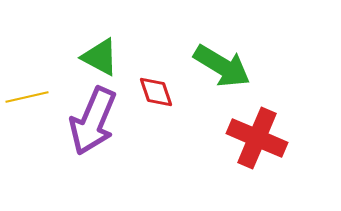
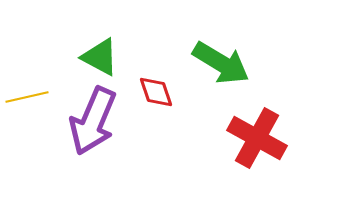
green arrow: moved 1 px left, 3 px up
red cross: rotated 6 degrees clockwise
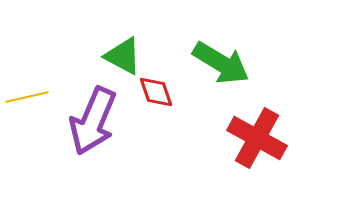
green triangle: moved 23 px right, 1 px up
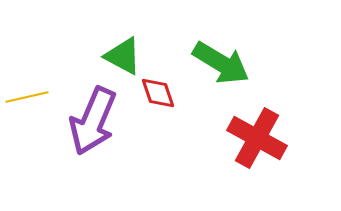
red diamond: moved 2 px right, 1 px down
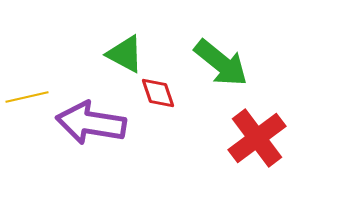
green triangle: moved 2 px right, 2 px up
green arrow: rotated 8 degrees clockwise
purple arrow: moved 2 px left, 2 px down; rotated 76 degrees clockwise
red cross: rotated 24 degrees clockwise
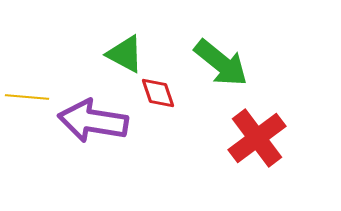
yellow line: rotated 18 degrees clockwise
purple arrow: moved 2 px right, 2 px up
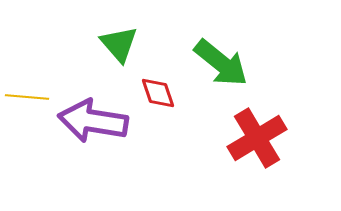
green triangle: moved 6 px left, 10 px up; rotated 21 degrees clockwise
red cross: rotated 6 degrees clockwise
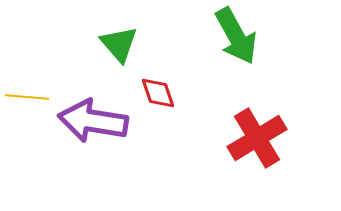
green arrow: moved 15 px right, 27 px up; rotated 22 degrees clockwise
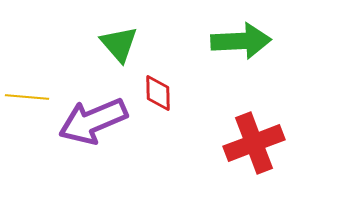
green arrow: moved 5 px right, 5 px down; rotated 64 degrees counterclockwise
red diamond: rotated 18 degrees clockwise
purple arrow: rotated 32 degrees counterclockwise
red cross: moved 3 px left, 5 px down; rotated 10 degrees clockwise
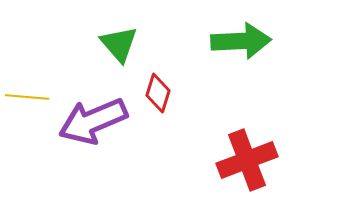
red diamond: rotated 18 degrees clockwise
red cross: moved 7 px left, 17 px down
